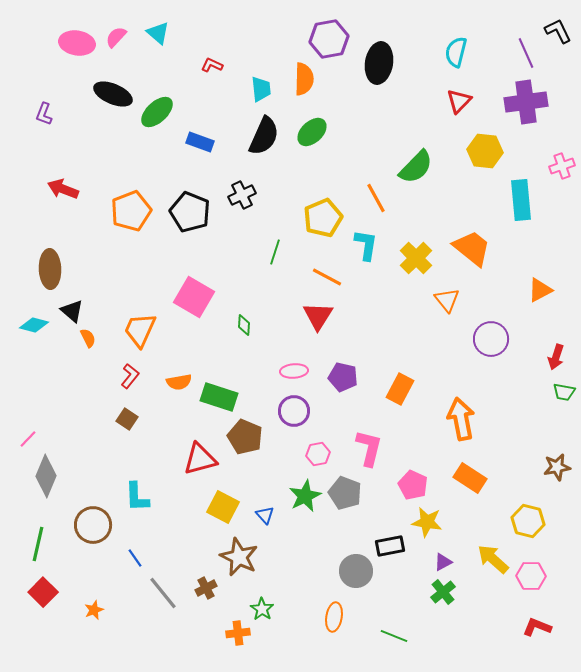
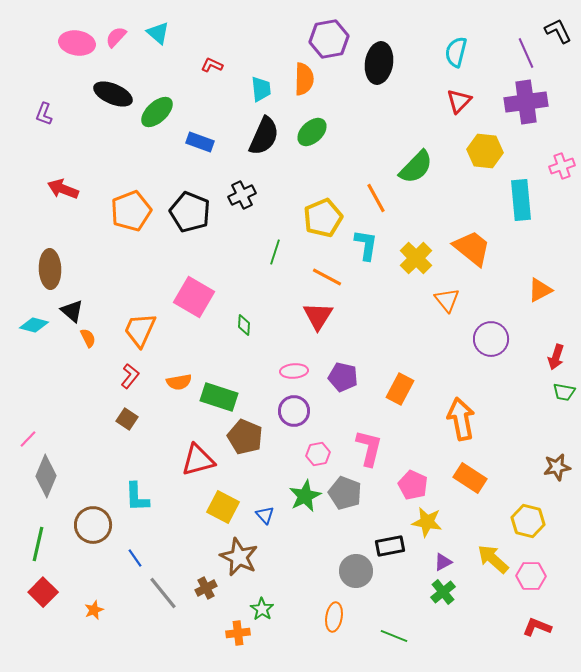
red triangle at (200, 459): moved 2 px left, 1 px down
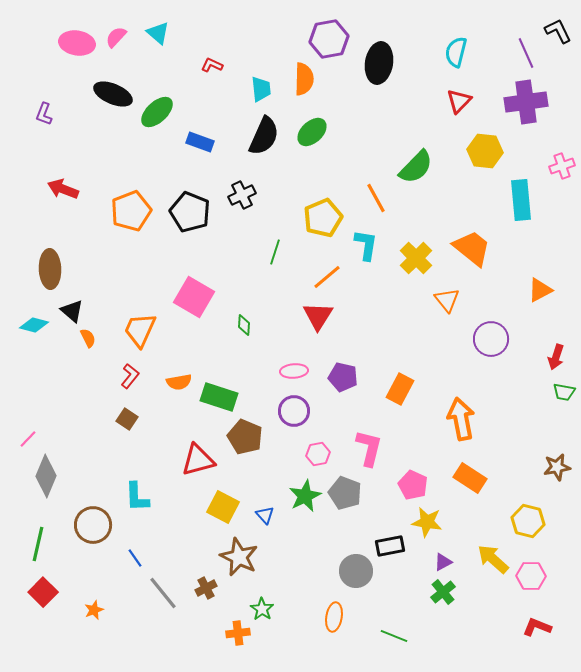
orange line at (327, 277): rotated 68 degrees counterclockwise
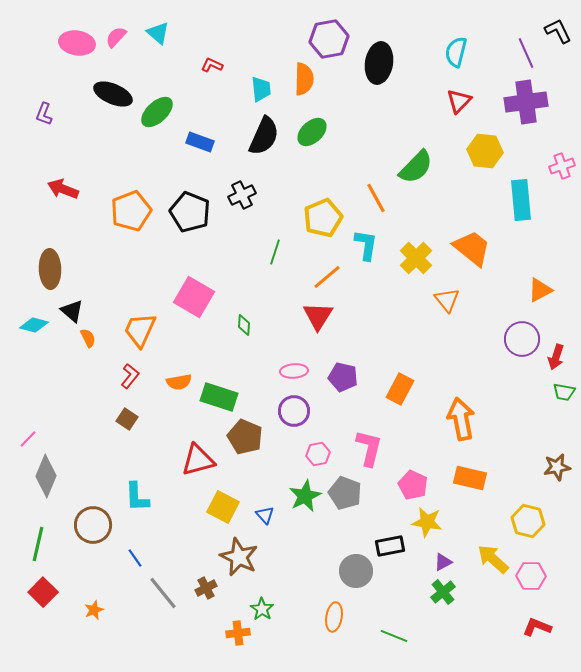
purple circle at (491, 339): moved 31 px right
orange rectangle at (470, 478): rotated 20 degrees counterclockwise
